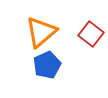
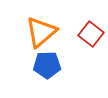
blue pentagon: rotated 24 degrees clockwise
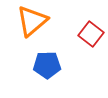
orange triangle: moved 9 px left, 11 px up
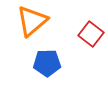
blue pentagon: moved 2 px up
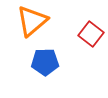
blue pentagon: moved 2 px left, 1 px up
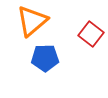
blue pentagon: moved 4 px up
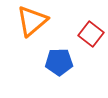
blue pentagon: moved 14 px right, 4 px down
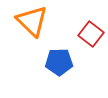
orange triangle: rotated 36 degrees counterclockwise
